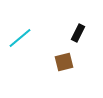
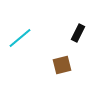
brown square: moved 2 px left, 3 px down
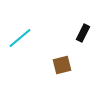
black rectangle: moved 5 px right
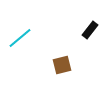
black rectangle: moved 7 px right, 3 px up; rotated 12 degrees clockwise
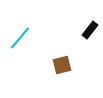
cyan line: rotated 10 degrees counterclockwise
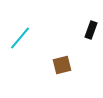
black rectangle: moved 1 px right; rotated 18 degrees counterclockwise
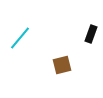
black rectangle: moved 4 px down
